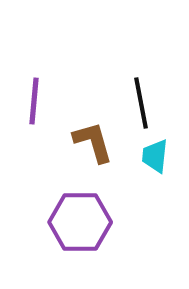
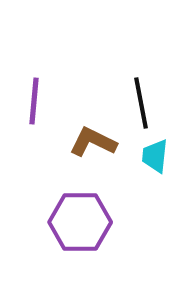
brown L-shape: rotated 48 degrees counterclockwise
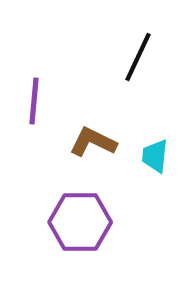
black line: moved 3 px left, 46 px up; rotated 36 degrees clockwise
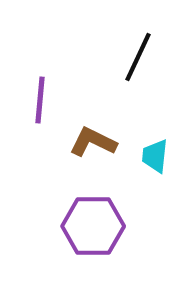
purple line: moved 6 px right, 1 px up
purple hexagon: moved 13 px right, 4 px down
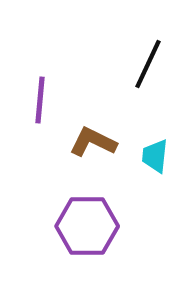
black line: moved 10 px right, 7 px down
purple hexagon: moved 6 px left
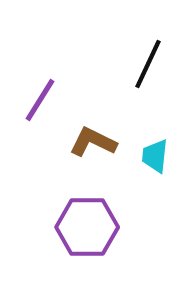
purple line: rotated 27 degrees clockwise
purple hexagon: moved 1 px down
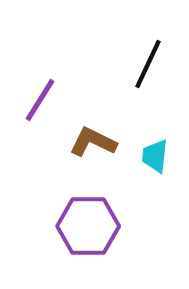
purple hexagon: moved 1 px right, 1 px up
